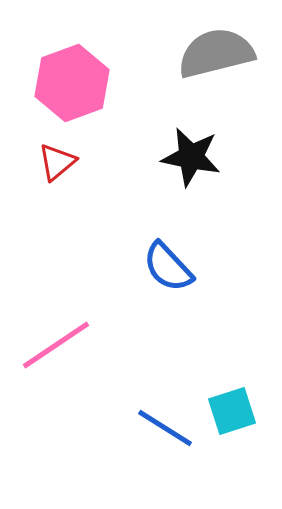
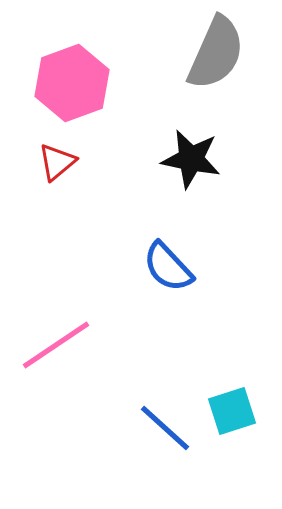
gray semicircle: rotated 128 degrees clockwise
black star: moved 2 px down
blue line: rotated 10 degrees clockwise
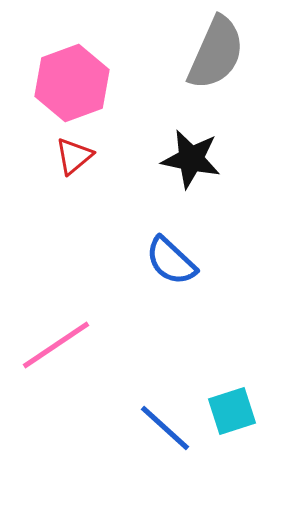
red triangle: moved 17 px right, 6 px up
blue semicircle: moved 3 px right, 6 px up; rotated 4 degrees counterclockwise
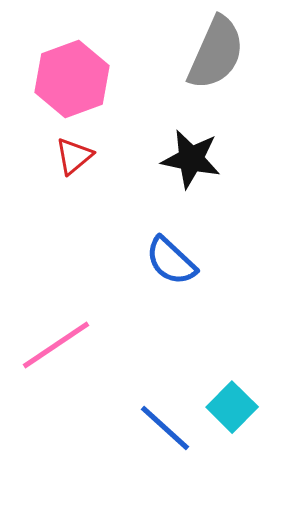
pink hexagon: moved 4 px up
cyan square: moved 4 px up; rotated 27 degrees counterclockwise
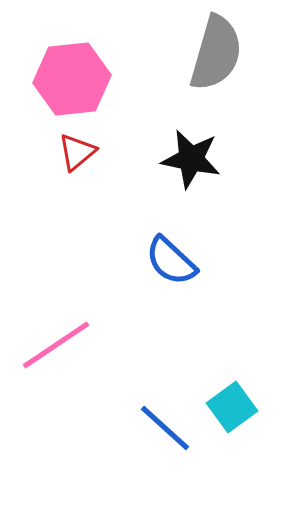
gray semicircle: rotated 8 degrees counterclockwise
pink hexagon: rotated 14 degrees clockwise
red triangle: moved 3 px right, 4 px up
cyan square: rotated 9 degrees clockwise
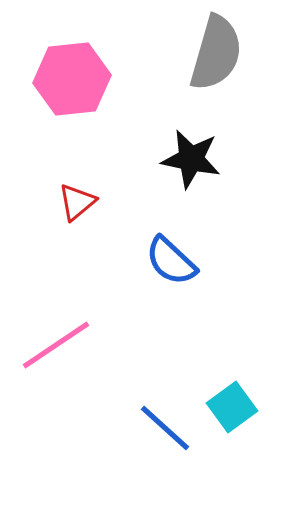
red triangle: moved 50 px down
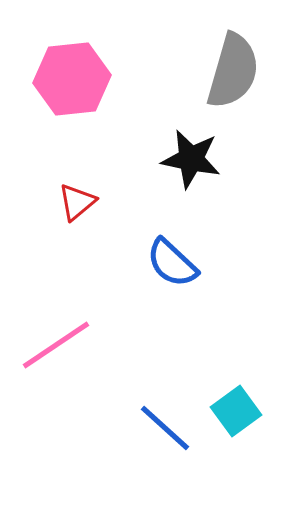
gray semicircle: moved 17 px right, 18 px down
blue semicircle: moved 1 px right, 2 px down
cyan square: moved 4 px right, 4 px down
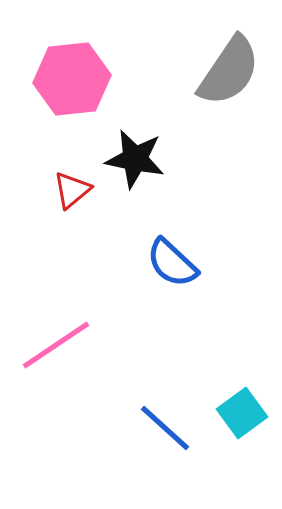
gray semicircle: moved 4 px left; rotated 18 degrees clockwise
black star: moved 56 px left
red triangle: moved 5 px left, 12 px up
cyan square: moved 6 px right, 2 px down
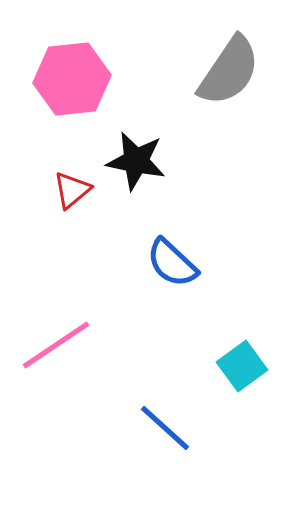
black star: moved 1 px right, 2 px down
cyan square: moved 47 px up
